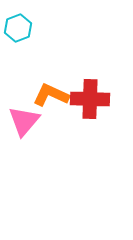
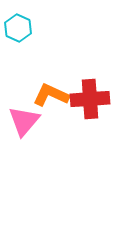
cyan hexagon: rotated 16 degrees counterclockwise
red cross: rotated 6 degrees counterclockwise
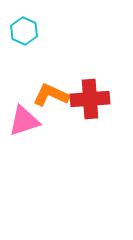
cyan hexagon: moved 6 px right, 3 px down
pink triangle: rotated 32 degrees clockwise
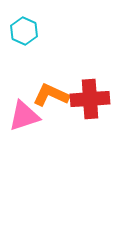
pink triangle: moved 5 px up
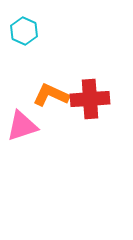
pink triangle: moved 2 px left, 10 px down
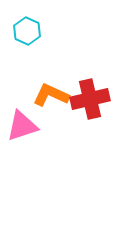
cyan hexagon: moved 3 px right
red cross: rotated 9 degrees counterclockwise
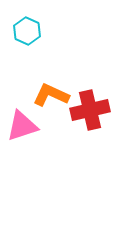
red cross: moved 11 px down
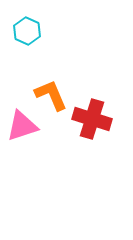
orange L-shape: rotated 42 degrees clockwise
red cross: moved 2 px right, 9 px down; rotated 30 degrees clockwise
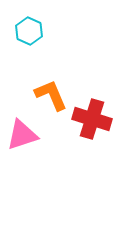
cyan hexagon: moved 2 px right
pink triangle: moved 9 px down
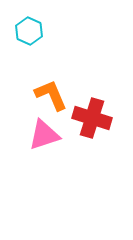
red cross: moved 1 px up
pink triangle: moved 22 px right
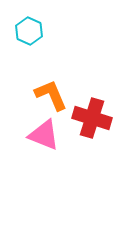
pink triangle: rotated 40 degrees clockwise
